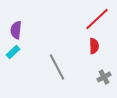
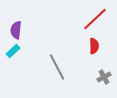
red line: moved 2 px left
cyan rectangle: moved 1 px up
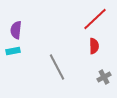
cyan rectangle: rotated 32 degrees clockwise
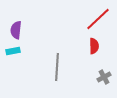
red line: moved 3 px right
gray line: rotated 32 degrees clockwise
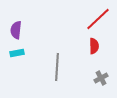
cyan rectangle: moved 4 px right, 2 px down
gray cross: moved 3 px left, 1 px down
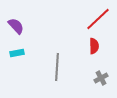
purple semicircle: moved 4 px up; rotated 132 degrees clockwise
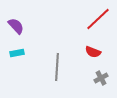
red semicircle: moved 1 px left, 6 px down; rotated 112 degrees clockwise
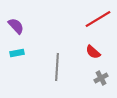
red line: rotated 12 degrees clockwise
red semicircle: rotated 21 degrees clockwise
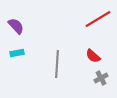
red semicircle: moved 4 px down
gray line: moved 3 px up
